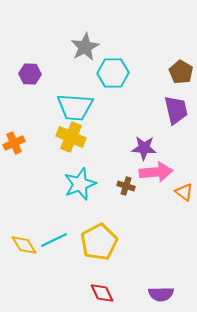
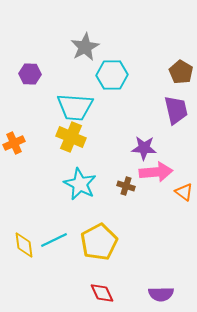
cyan hexagon: moved 1 px left, 2 px down
cyan star: rotated 24 degrees counterclockwise
yellow diamond: rotated 24 degrees clockwise
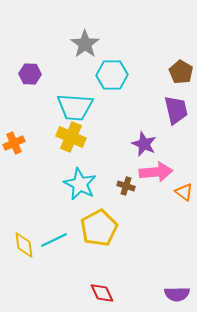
gray star: moved 3 px up; rotated 8 degrees counterclockwise
purple star: moved 4 px up; rotated 20 degrees clockwise
yellow pentagon: moved 14 px up
purple semicircle: moved 16 px right
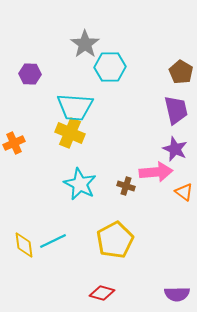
cyan hexagon: moved 2 px left, 8 px up
yellow cross: moved 1 px left, 4 px up
purple star: moved 31 px right, 5 px down
yellow pentagon: moved 16 px right, 12 px down
cyan line: moved 1 px left, 1 px down
red diamond: rotated 50 degrees counterclockwise
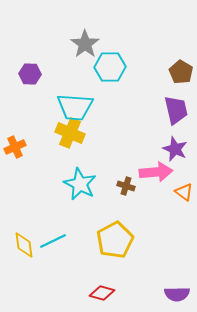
orange cross: moved 1 px right, 4 px down
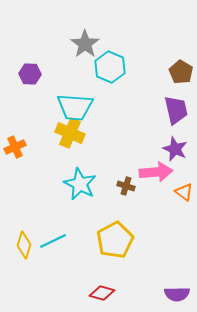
cyan hexagon: rotated 24 degrees clockwise
yellow diamond: rotated 24 degrees clockwise
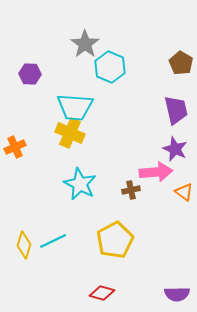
brown pentagon: moved 9 px up
brown cross: moved 5 px right, 4 px down; rotated 30 degrees counterclockwise
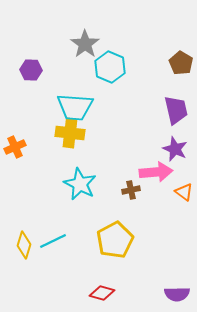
purple hexagon: moved 1 px right, 4 px up
yellow cross: rotated 16 degrees counterclockwise
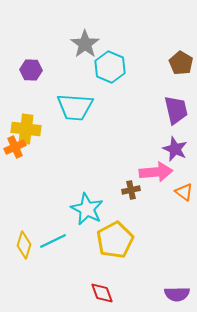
yellow cross: moved 44 px left, 4 px up
cyan star: moved 7 px right, 25 px down
red diamond: rotated 55 degrees clockwise
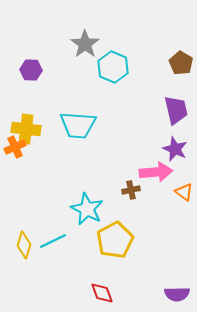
cyan hexagon: moved 3 px right
cyan trapezoid: moved 3 px right, 18 px down
